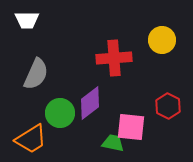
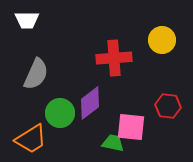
red hexagon: rotated 20 degrees counterclockwise
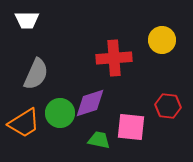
purple diamond: rotated 20 degrees clockwise
orange trapezoid: moved 7 px left, 16 px up
green trapezoid: moved 14 px left, 3 px up
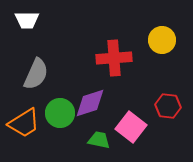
pink square: rotated 32 degrees clockwise
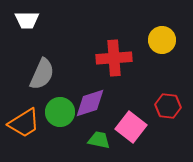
gray semicircle: moved 6 px right
green circle: moved 1 px up
